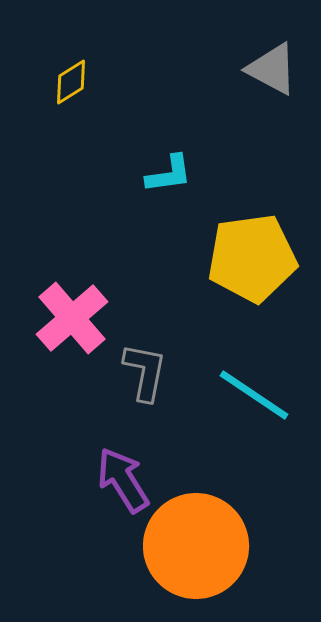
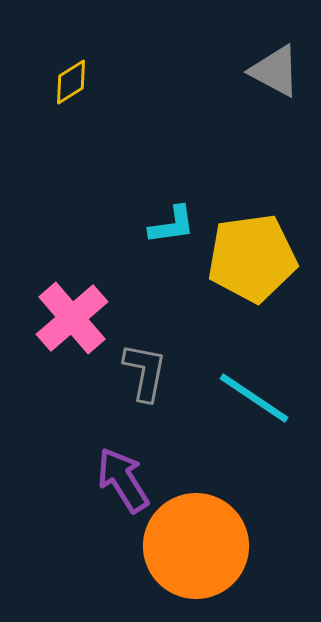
gray triangle: moved 3 px right, 2 px down
cyan L-shape: moved 3 px right, 51 px down
cyan line: moved 3 px down
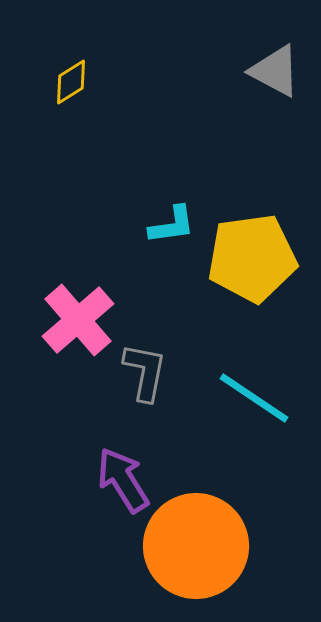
pink cross: moved 6 px right, 2 px down
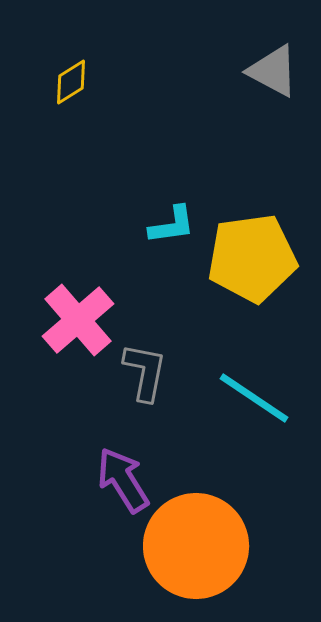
gray triangle: moved 2 px left
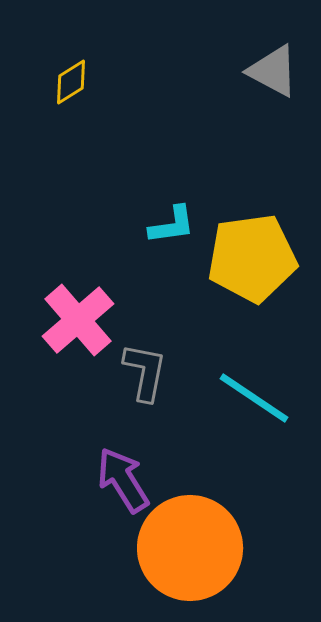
orange circle: moved 6 px left, 2 px down
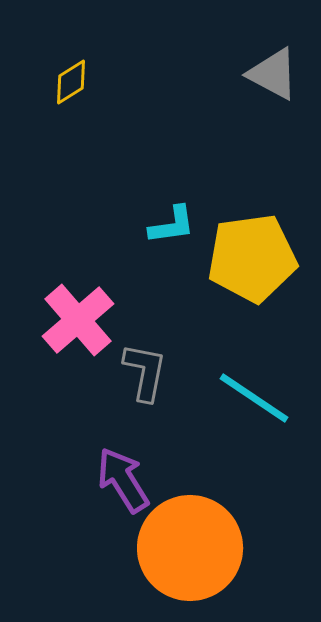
gray triangle: moved 3 px down
